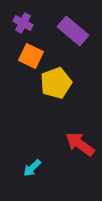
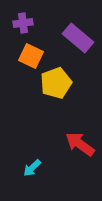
purple cross: rotated 36 degrees counterclockwise
purple rectangle: moved 5 px right, 7 px down
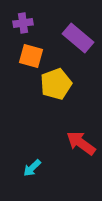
orange square: rotated 10 degrees counterclockwise
yellow pentagon: moved 1 px down
red arrow: moved 1 px right, 1 px up
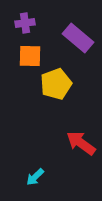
purple cross: moved 2 px right
orange square: moved 1 px left; rotated 15 degrees counterclockwise
cyan arrow: moved 3 px right, 9 px down
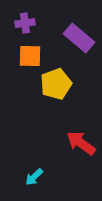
purple rectangle: moved 1 px right
cyan arrow: moved 1 px left
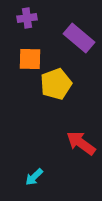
purple cross: moved 2 px right, 5 px up
orange square: moved 3 px down
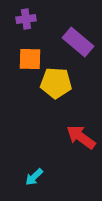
purple cross: moved 1 px left, 1 px down
purple rectangle: moved 1 px left, 4 px down
yellow pentagon: moved 1 px up; rotated 24 degrees clockwise
red arrow: moved 6 px up
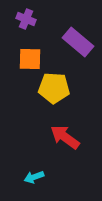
purple cross: rotated 30 degrees clockwise
yellow pentagon: moved 2 px left, 5 px down
red arrow: moved 16 px left
cyan arrow: rotated 24 degrees clockwise
